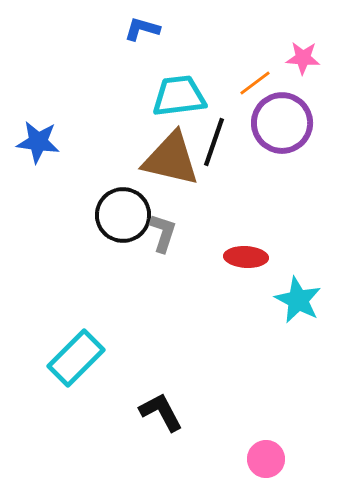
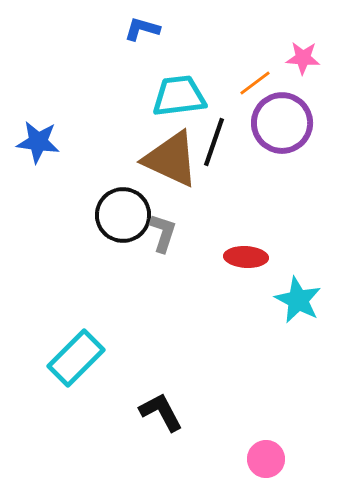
brown triangle: rotated 12 degrees clockwise
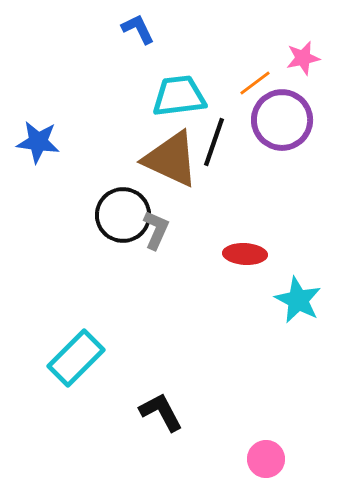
blue L-shape: moved 4 px left; rotated 48 degrees clockwise
pink star: rotated 16 degrees counterclockwise
purple circle: moved 3 px up
gray L-shape: moved 7 px left, 3 px up; rotated 6 degrees clockwise
red ellipse: moved 1 px left, 3 px up
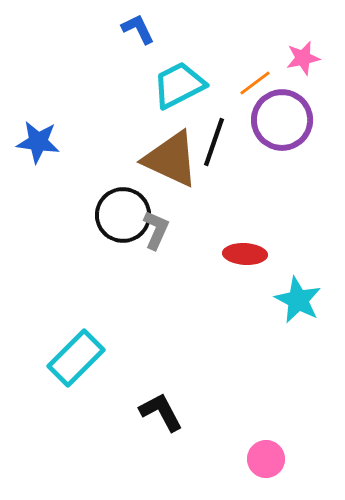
cyan trapezoid: moved 11 px up; rotated 20 degrees counterclockwise
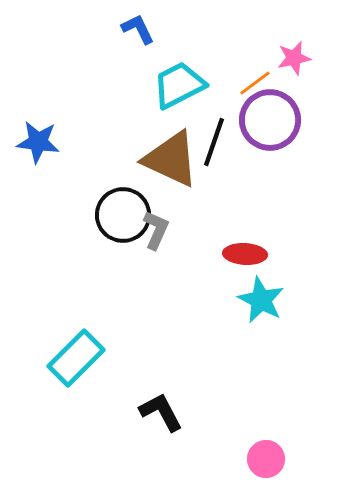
pink star: moved 9 px left
purple circle: moved 12 px left
cyan star: moved 37 px left
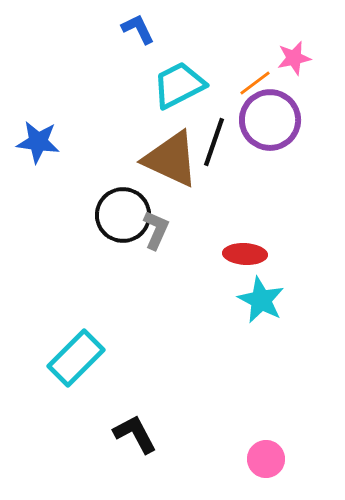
black L-shape: moved 26 px left, 22 px down
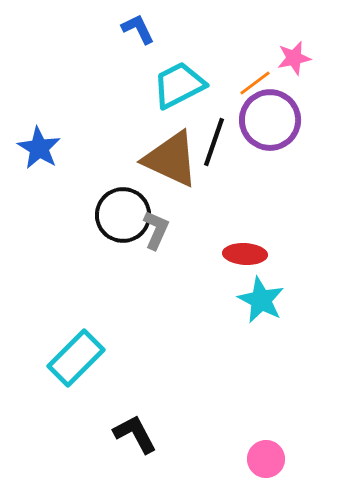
blue star: moved 1 px right, 6 px down; rotated 24 degrees clockwise
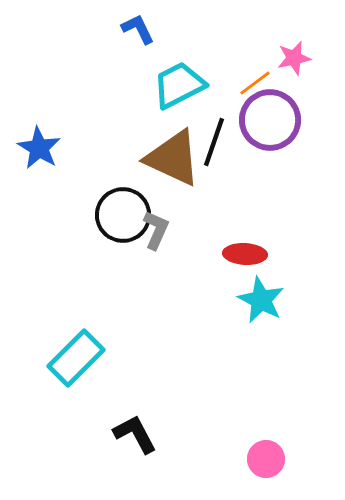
brown triangle: moved 2 px right, 1 px up
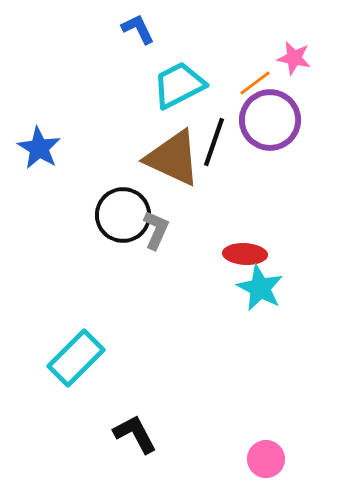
pink star: rotated 24 degrees clockwise
cyan star: moved 1 px left, 12 px up
